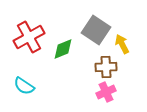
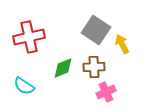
red cross: rotated 16 degrees clockwise
green diamond: moved 19 px down
brown cross: moved 12 px left
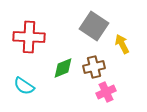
gray square: moved 2 px left, 4 px up
red cross: rotated 16 degrees clockwise
brown cross: rotated 10 degrees counterclockwise
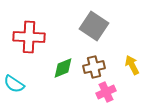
yellow arrow: moved 10 px right, 21 px down
cyan semicircle: moved 10 px left, 2 px up
